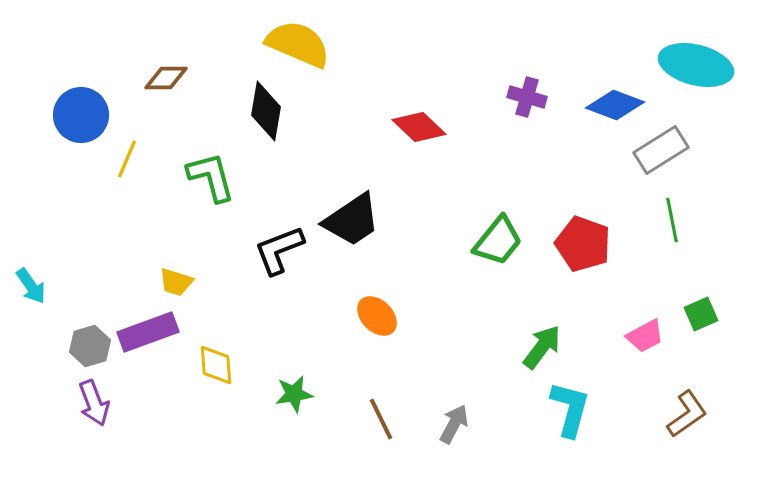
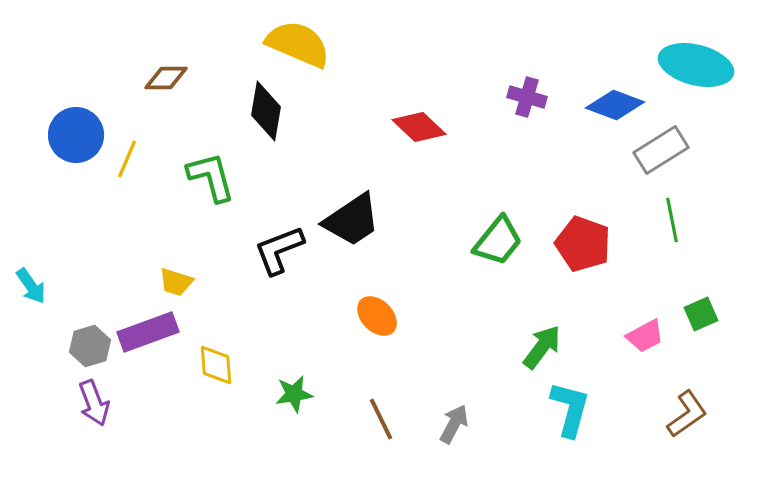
blue circle: moved 5 px left, 20 px down
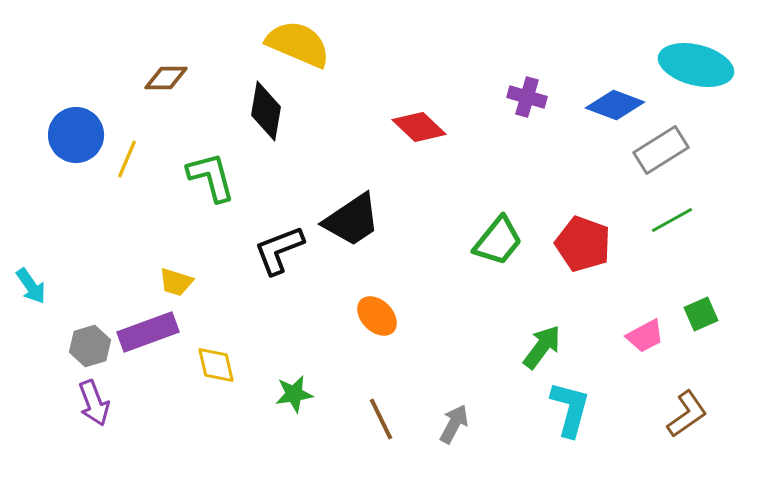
green line: rotated 72 degrees clockwise
yellow diamond: rotated 9 degrees counterclockwise
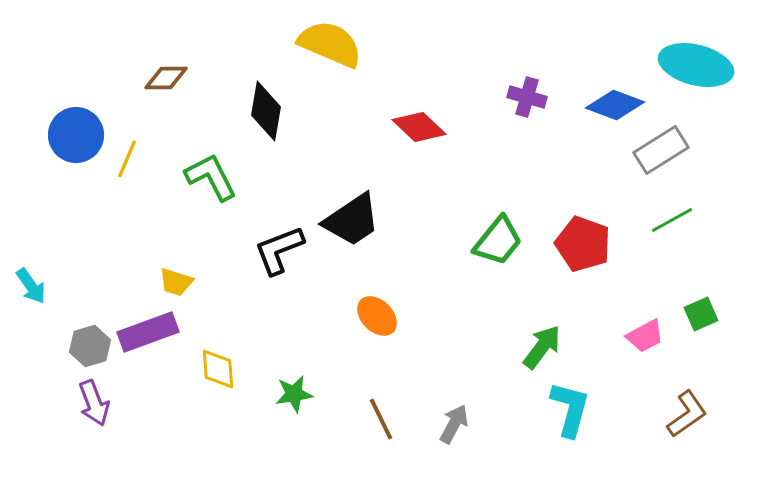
yellow semicircle: moved 32 px right
green L-shape: rotated 12 degrees counterclockwise
yellow diamond: moved 2 px right, 4 px down; rotated 9 degrees clockwise
